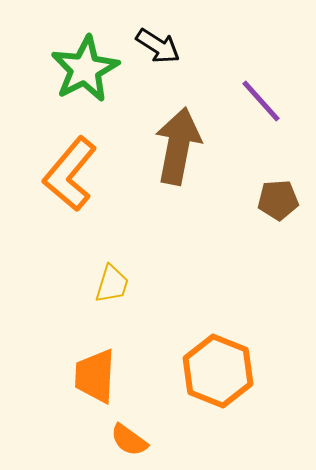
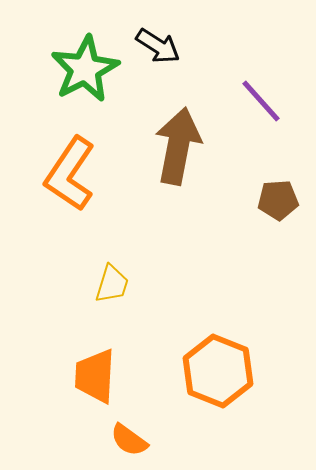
orange L-shape: rotated 6 degrees counterclockwise
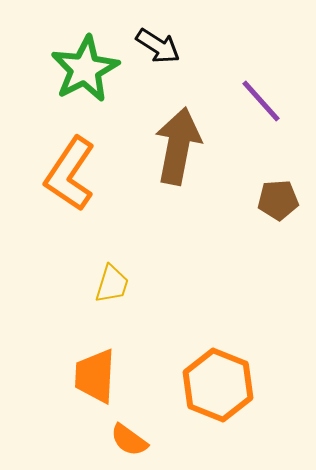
orange hexagon: moved 14 px down
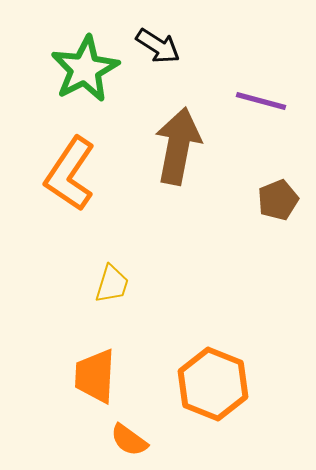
purple line: rotated 33 degrees counterclockwise
brown pentagon: rotated 18 degrees counterclockwise
orange hexagon: moved 5 px left, 1 px up
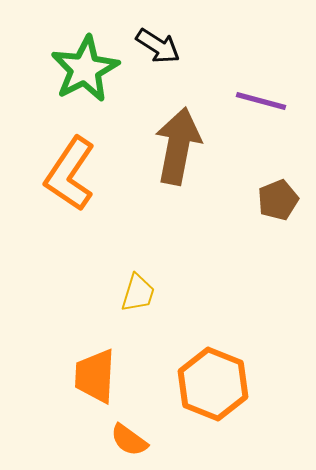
yellow trapezoid: moved 26 px right, 9 px down
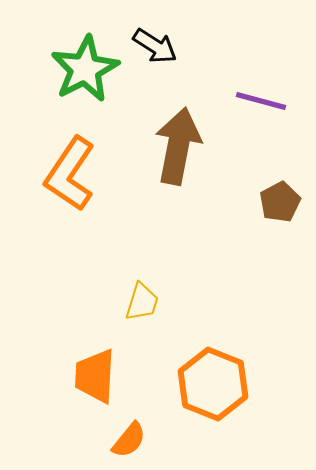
black arrow: moved 3 px left
brown pentagon: moved 2 px right, 2 px down; rotated 6 degrees counterclockwise
yellow trapezoid: moved 4 px right, 9 px down
orange semicircle: rotated 87 degrees counterclockwise
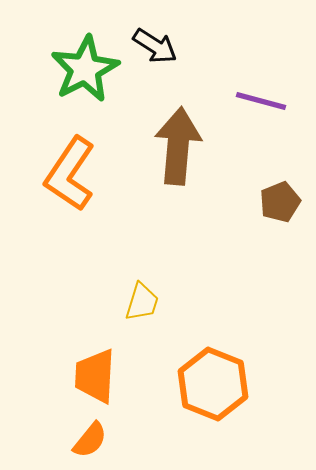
brown arrow: rotated 6 degrees counterclockwise
brown pentagon: rotated 6 degrees clockwise
orange semicircle: moved 39 px left
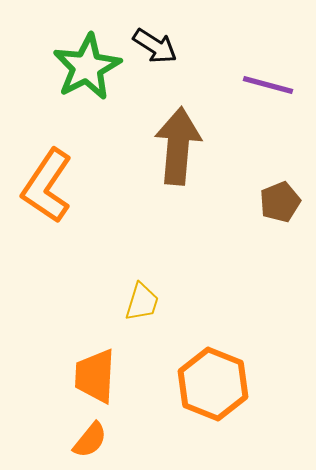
green star: moved 2 px right, 2 px up
purple line: moved 7 px right, 16 px up
orange L-shape: moved 23 px left, 12 px down
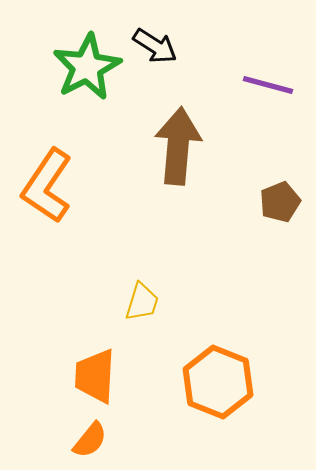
orange hexagon: moved 5 px right, 2 px up
